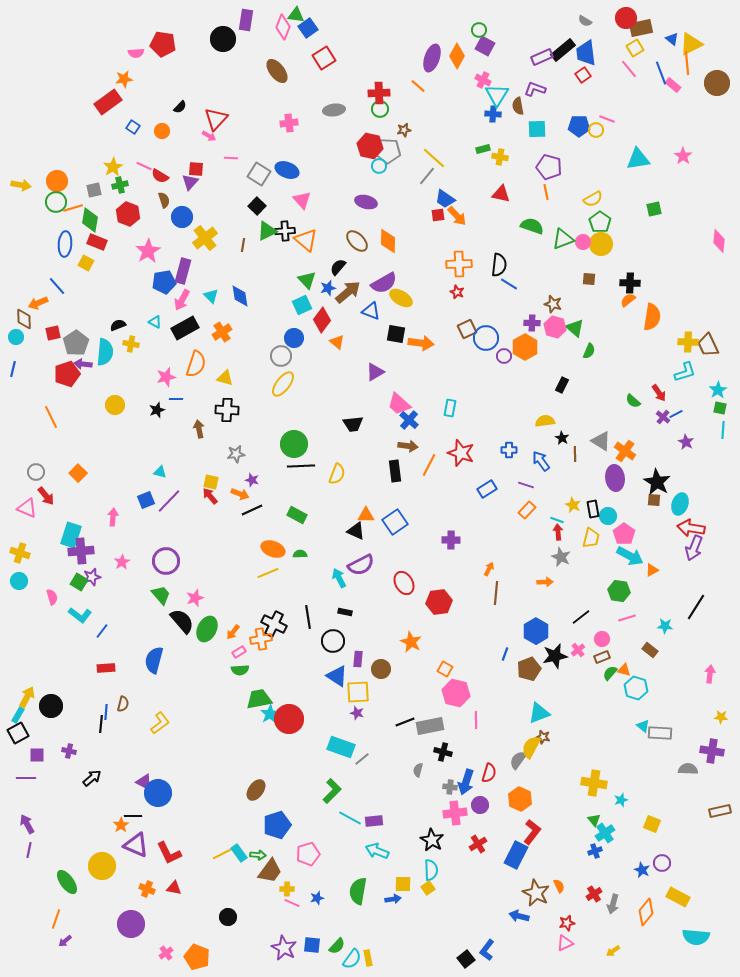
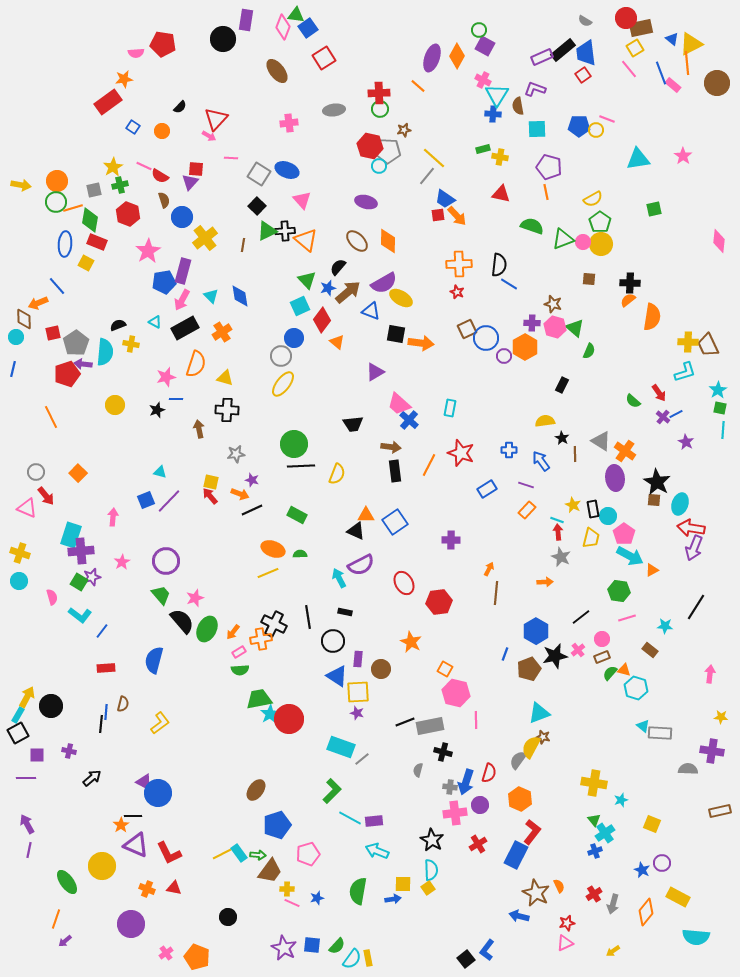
cyan square at (302, 305): moved 2 px left, 1 px down
brown arrow at (408, 446): moved 17 px left, 1 px down
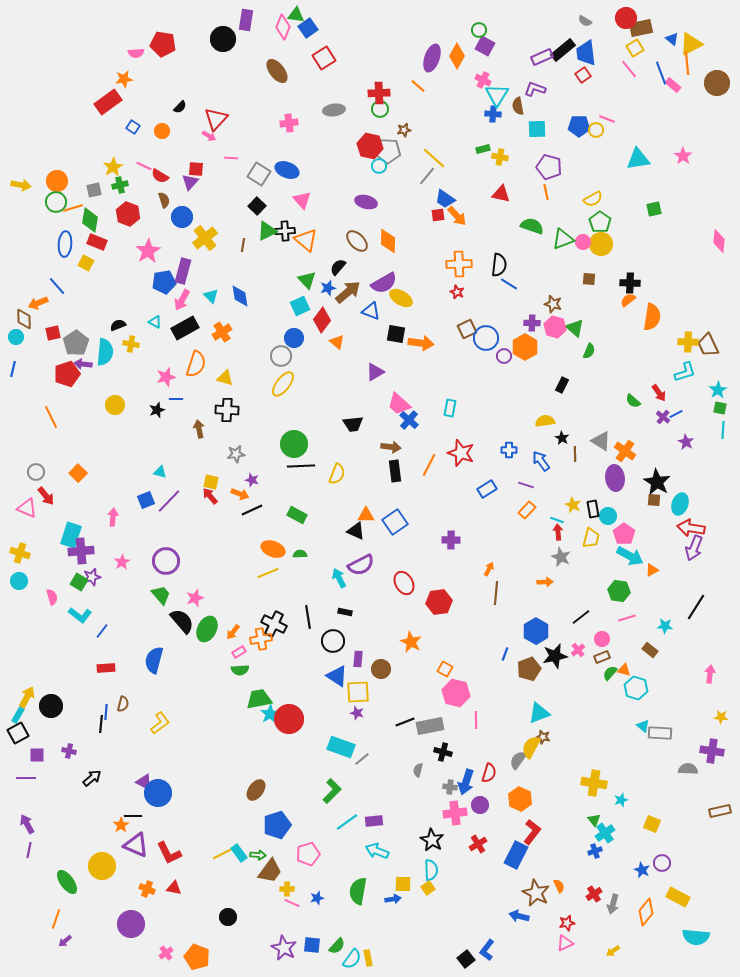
cyan line at (350, 818): moved 3 px left, 4 px down; rotated 65 degrees counterclockwise
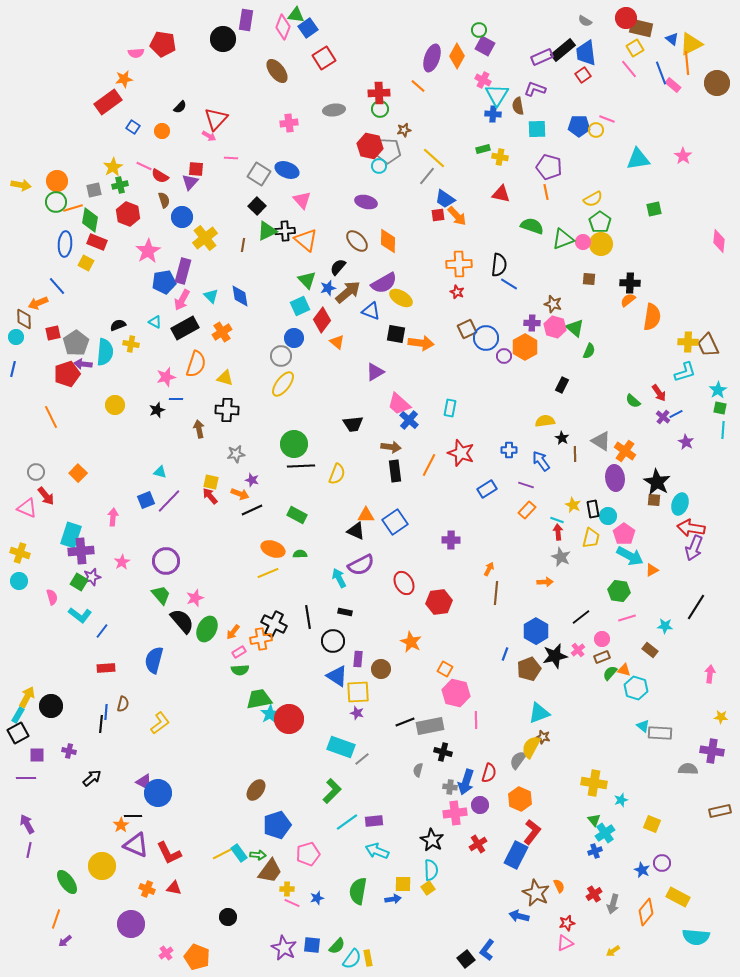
brown rectangle at (641, 28): rotated 25 degrees clockwise
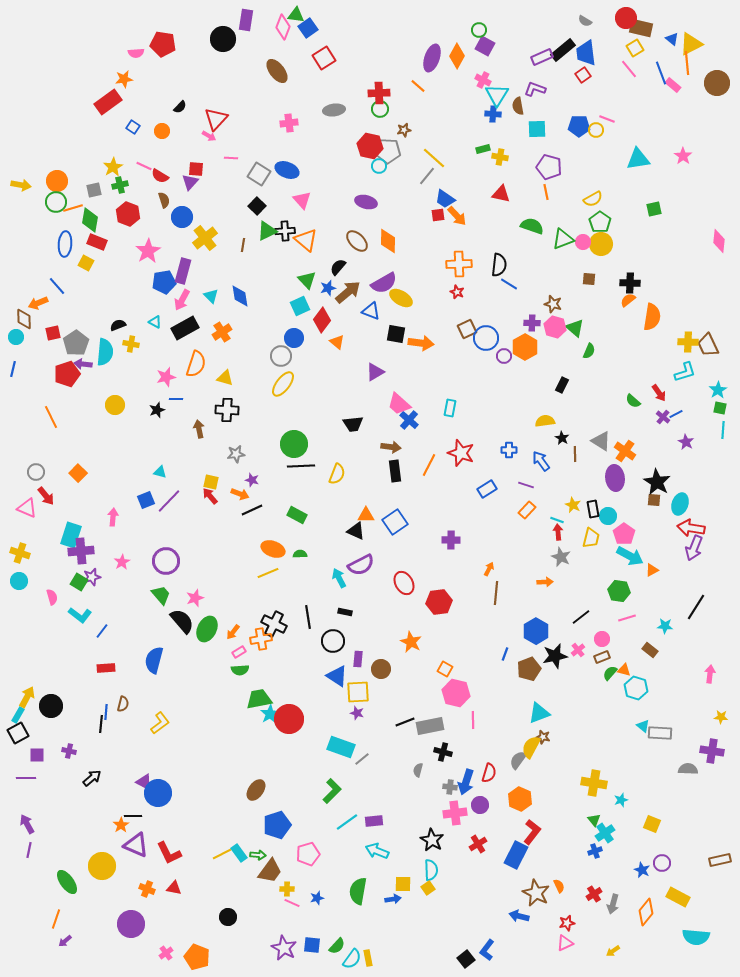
pink line at (476, 720): moved 3 px left
brown rectangle at (720, 811): moved 49 px down
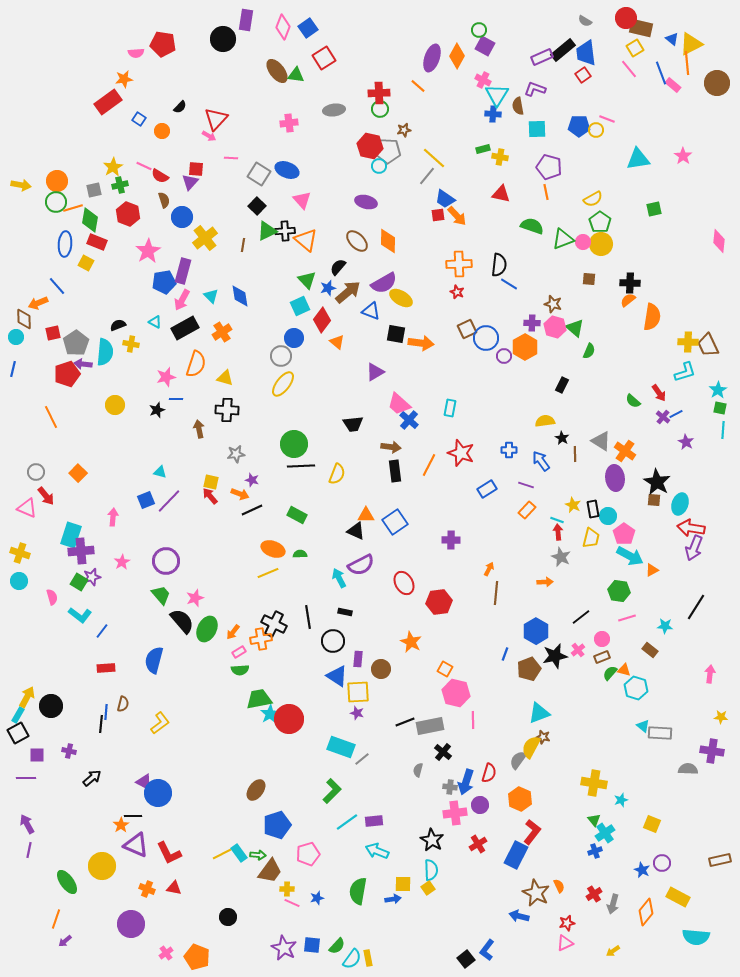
green triangle at (296, 15): moved 60 px down
blue square at (133, 127): moved 6 px right, 8 px up
black cross at (443, 752): rotated 24 degrees clockwise
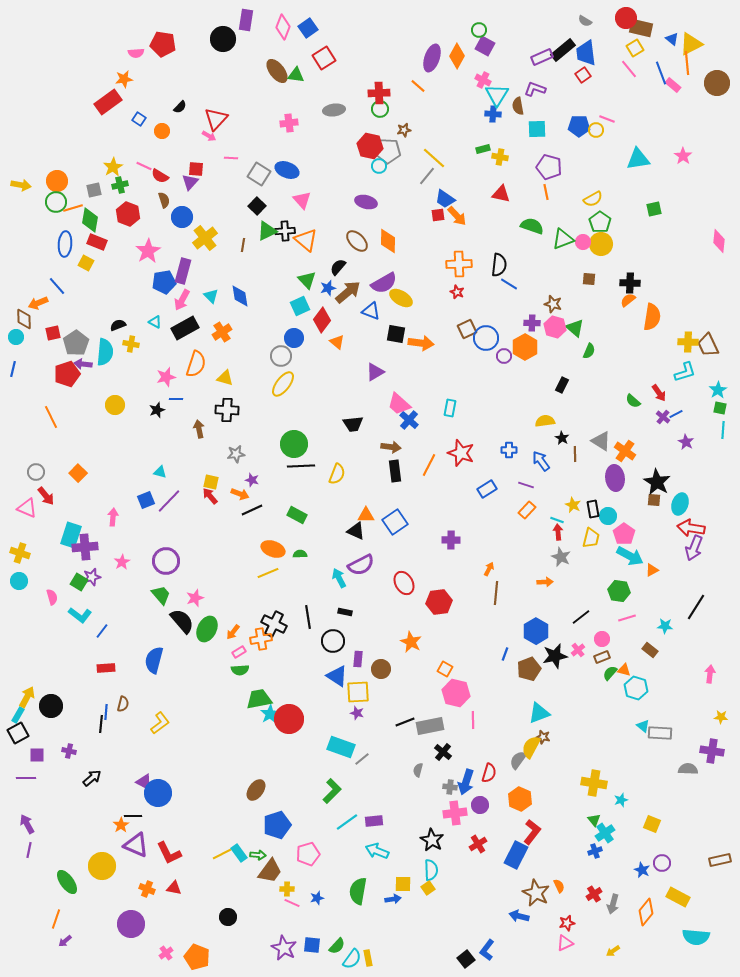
purple cross at (81, 551): moved 4 px right, 4 px up
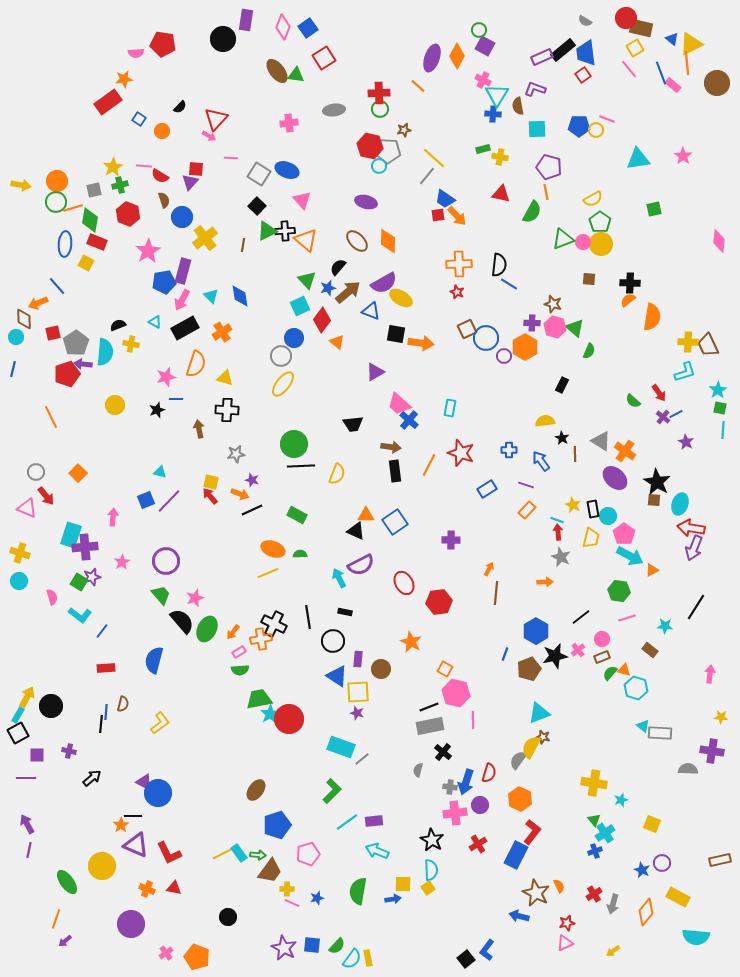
pink line at (144, 166): rotated 21 degrees counterclockwise
green semicircle at (532, 226): moved 14 px up; rotated 100 degrees clockwise
purple ellipse at (615, 478): rotated 40 degrees counterclockwise
black line at (405, 722): moved 24 px right, 15 px up
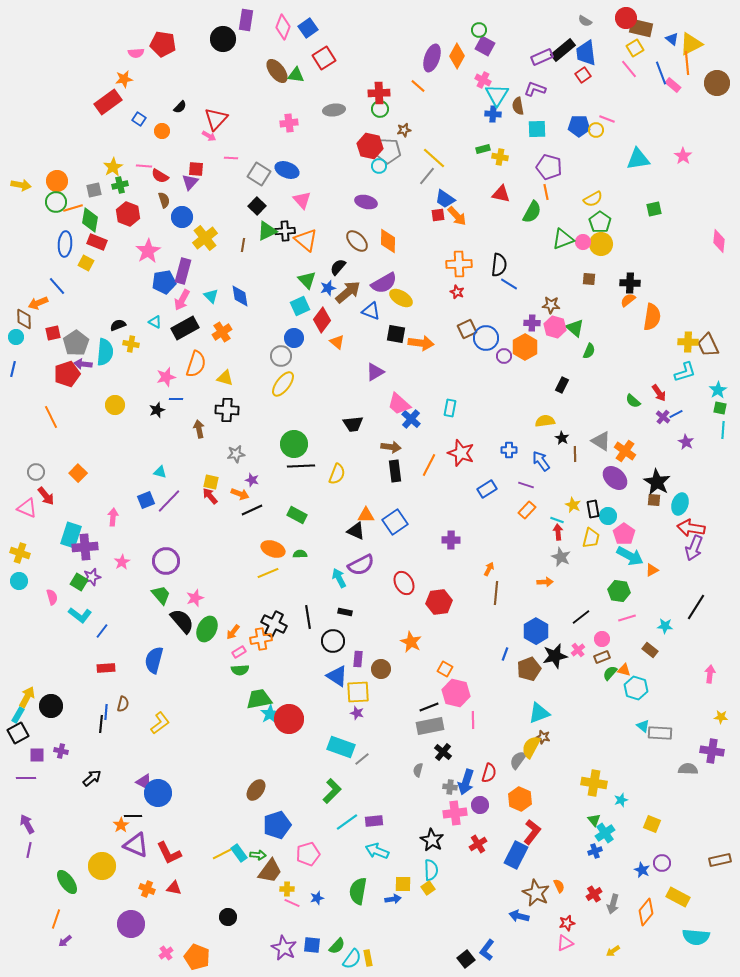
brown star at (553, 304): moved 2 px left, 1 px down; rotated 12 degrees counterclockwise
blue cross at (409, 420): moved 2 px right, 1 px up
purple cross at (69, 751): moved 8 px left
